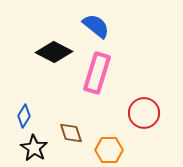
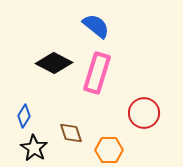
black diamond: moved 11 px down
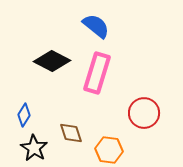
black diamond: moved 2 px left, 2 px up
blue diamond: moved 1 px up
orange hexagon: rotated 8 degrees clockwise
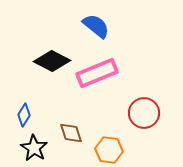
pink rectangle: rotated 51 degrees clockwise
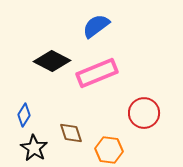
blue semicircle: rotated 76 degrees counterclockwise
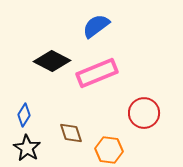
black star: moved 7 px left
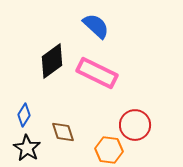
blue semicircle: rotated 80 degrees clockwise
black diamond: rotated 63 degrees counterclockwise
pink rectangle: rotated 48 degrees clockwise
red circle: moved 9 px left, 12 px down
brown diamond: moved 8 px left, 1 px up
